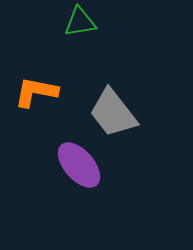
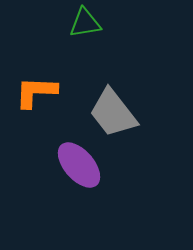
green triangle: moved 5 px right, 1 px down
orange L-shape: rotated 9 degrees counterclockwise
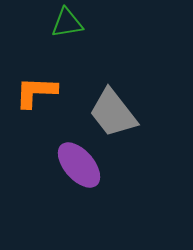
green triangle: moved 18 px left
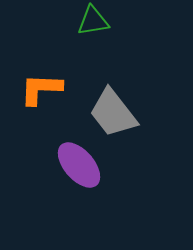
green triangle: moved 26 px right, 2 px up
orange L-shape: moved 5 px right, 3 px up
